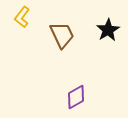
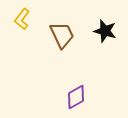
yellow L-shape: moved 2 px down
black star: moved 3 px left, 1 px down; rotated 25 degrees counterclockwise
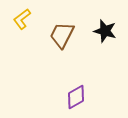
yellow L-shape: rotated 15 degrees clockwise
brown trapezoid: rotated 128 degrees counterclockwise
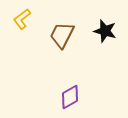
purple diamond: moved 6 px left
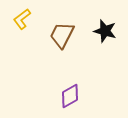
purple diamond: moved 1 px up
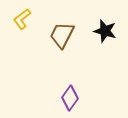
purple diamond: moved 2 px down; rotated 25 degrees counterclockwise
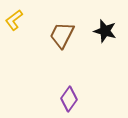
yellow L-shape: moved 8 px left, 1 px down
purple diamond: moved 1 px left, 1 px down
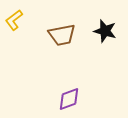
brown trapezoid: rotated 128 degrees counterclockwise
purple diamond: rotated 35 degrees clockwise
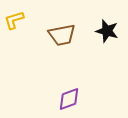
yellow L-shape: rotated 20 degrees clockwise
black star: moved 2 px right
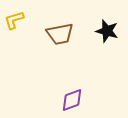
brown trapezoid: moved 2 px left, 1 px up
purple diamond: moved 3 px right, 1 px down
